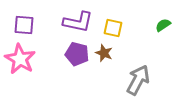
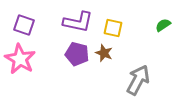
purple square: rotated 15 degrees clockwise
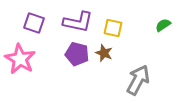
purple square: moved 10 px right, 2 px up
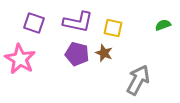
green semicircle: rotated 14 degrees clockwise
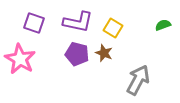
yellow square: rotated 18 degrees clockwise
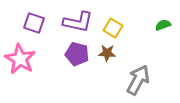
brown star: moved 3 px right; rotated 18 degrees counterclockwise
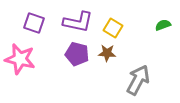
pink star: rotated 16 degrees counterclockwise
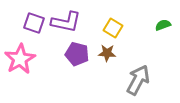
purple L-shape: moved 12 px left
pink star: rotated 28 degrees clockwise
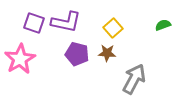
yellow square: rotated 18 degrees clockwise
gray arrow: moved 4 px left, 1 px up
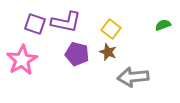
purple square: moved 1 px right, 1 px down
yellow square: moved 2 px left, 1 px down; rotated 12 degrees counterclockwise
brown star: moved 1 px right, 1 px up; rotated 18 degrees clockwise
pink star: moved 2 px right, 1 px down
gray arrow: moved 1 px left, 2 px up; rotated 124 degrees counterclockwise
